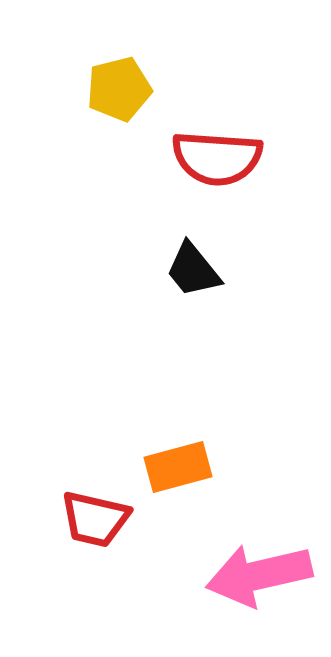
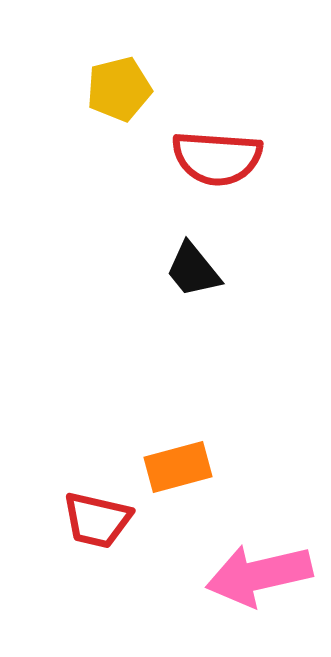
red trapezoid: moved 2 px right, 1 px down
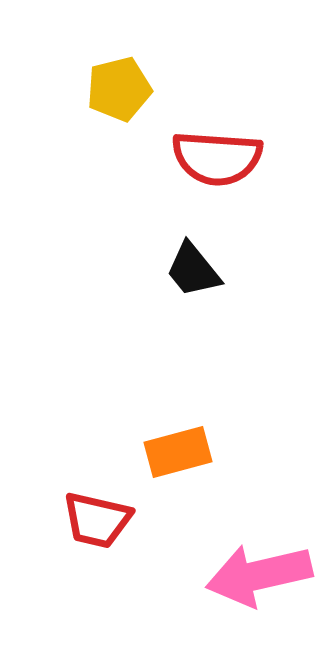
orange rectangle: moved 15 px up
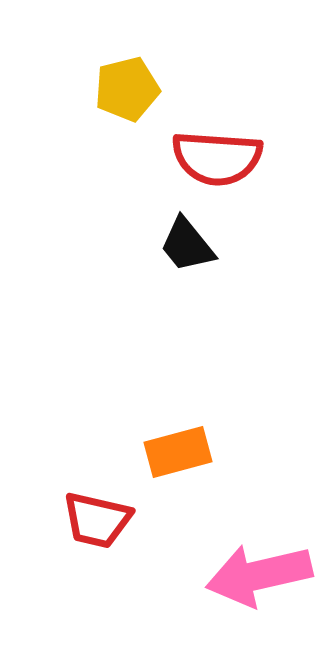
yellow pentagon: moved 8 px right
black trapezoid: moved 6 px left, 25 px up
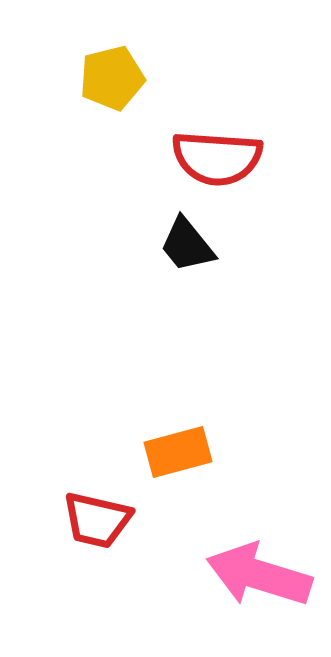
yellow pentagon: moved 15 px left, 11 px up
pink arrow: rotated 30 degrees clockwise
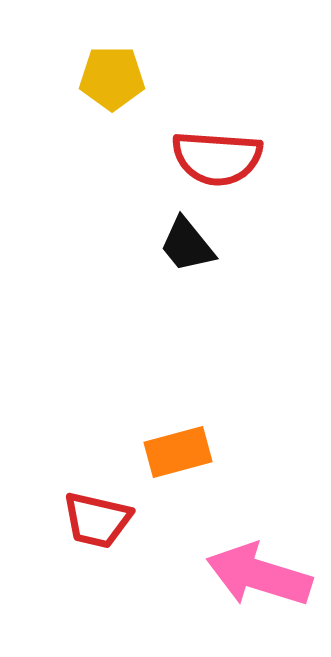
yellow pentagon: rotated 14 degrees clockwise
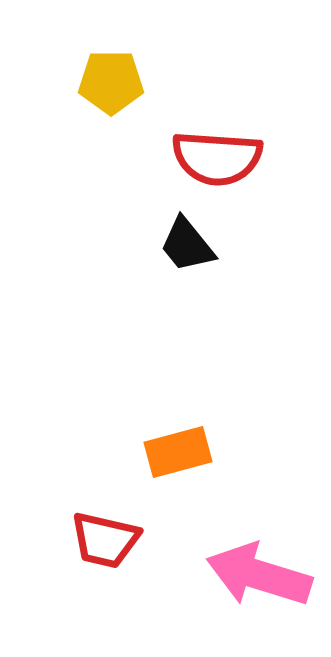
yellow pentagon: moved 1 px left, 4 px down
red trapezoid: moved 8 px right, 20 px down
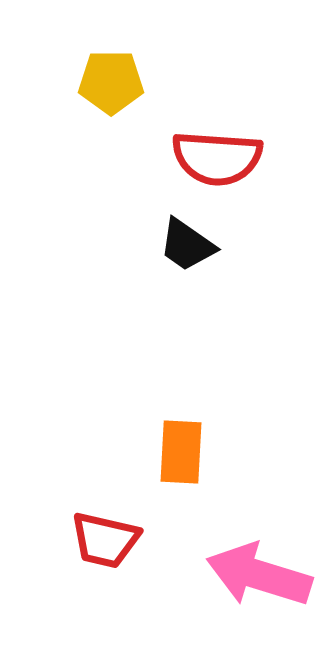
black trapezoid: rotated 16 degrees counterclockwise
orange rectangle: moved 3 px right; rotated 72 degrees counterclockwise
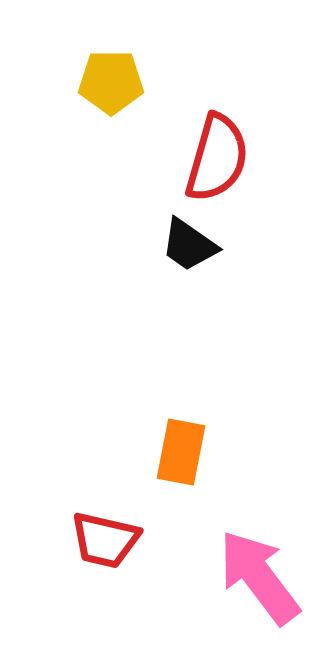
red semicircle: rotated 78 degrees counterclockwise
black trapezoid: moved 2 px right
orange rectangle: rotated 8 degrees clockwise
pink arrow: moved 2 px down; rotated 36 degrees clockwise
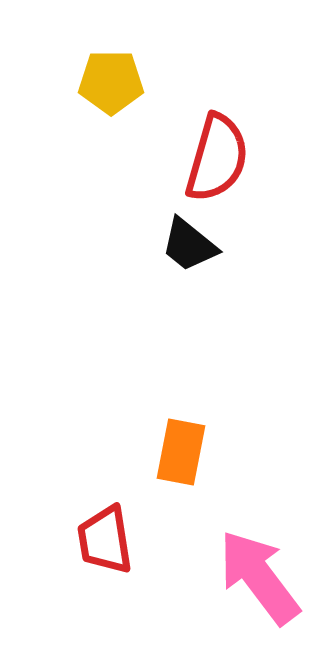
black trapezoid: rotated 4 degrees clockwise
red trapezoid: rotated 68 degrees clockwise
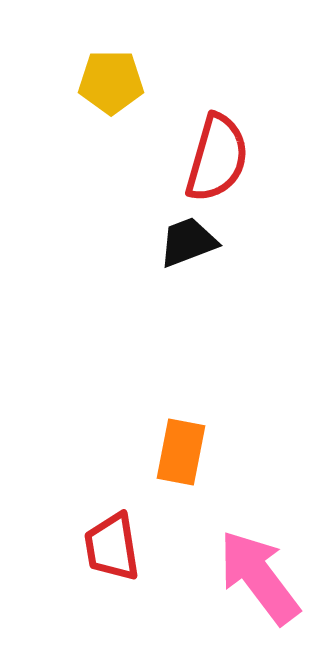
black trapezoid: moved 1 px left, 3 px up; rotated 120 degrees clockwise
red trapezoid: moved 7 px right, 7 px down
